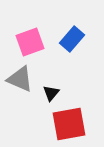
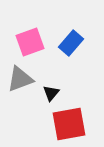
blue rectangle: moved 1 px left, 4 px down
gray triangle: rotated 44 degrees counterclockwise
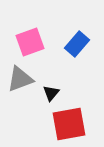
blue rectangle: moved 6 px right, 1 px down
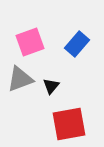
black triangle: moved 7 px up
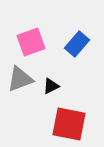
pink square: moved 1 px right
black triangle: rotated 24 degrees clockwise
red square: rotated 21 degrees clockwise
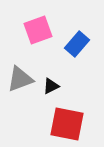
pink square: moved 7 px right, 12 px up
red square: moved 2 px left
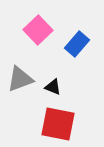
pink square: rotated 24 degrees counterclockwise
black triangle: moved 2 px right, 1 px down; rotated 48 degrees clockwise
red square: moved 9 px left
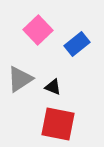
blue rectangle: rotated 10 degrees clockwise
gray triangle: rotated 12 degrees counterclockwise
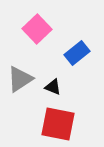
pink square: moved 1 px left, 1 px up
blue rectangle: moved 9 px down
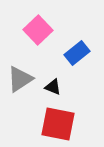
pink square: moved 1 px right, 1 px down
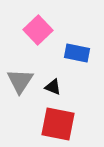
blue rectangle: rotated 50 degrees clockwise
gray triangle: moved 2 px down; rotated 24 degrees counterclockwise
